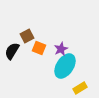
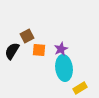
orange square: moved 2 px down; rotated 16 degrees counterclockwise
cyan ellipse: moved 1 px left, 2 px down; rotated 40 degrees counterclockwise
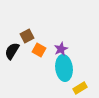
orange square: rotated 24 degrees clockwise
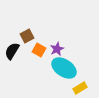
purple star: moved 4 px left
cyan ellipse: rotated 50 degrees counterclockwise
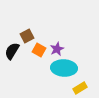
cyan ellipse: rotated 30 degrees counterclockwise
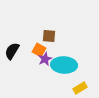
brown square: moved 22 px right; rotated 32 degrees clockwise
purple star: moved 12 px left, 10 px down
cyan ellipse: moved 3 px up
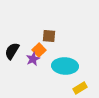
orange square: rotated 16 degrees clockwise
purple star: moved 12 px left
cyan ellipse: moved 1 px right, 1 px down
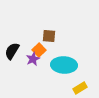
cyan ellipse: moved 1 px left, 1 px up
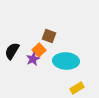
brown square: rotated 16 degrees clockwise
cyan ellipse: moved 2 px right, 4 px up
yellow rectangle: moved 3 px left
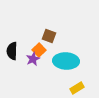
black semicircle: rotated 30 degrees counterclockwise
